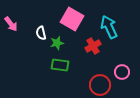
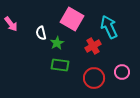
green star: rotated 16 degrees counterclockwise
red circle: moved 6 px left, 7 px up
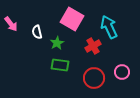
white semicircle: moved 4 px left, 1 px up
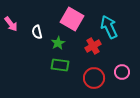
green star: moved 1 px right
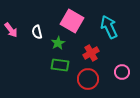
pink square: moved 2 px down
pink arrow: moved 6 px down
red cross: moved 2 px left, 7 px down
red circle: moved 6 px left, 1 px down
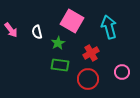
cyan arrow: rotated 10 degrees clockwise
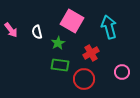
red circle: moved 4 px left
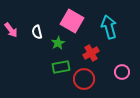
green rectangle: moved 1 px right, 2 px down; rotated 18 degrees counterclockwise
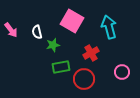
green star: moved 5 px left, 2 px down; rotated 16 degrees clockwise
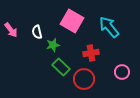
cyan arrow: rotated 25 degrees counterclockwise
red cross: rotated 21 degrees clockwise
green rectangle: rotated 54 degrees clockwise
